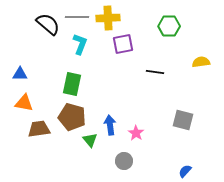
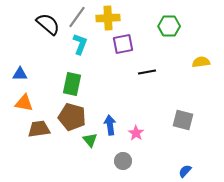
gray line: rotated 55 degrees counterclockwise
black line: moved 8 px left; rotated 18 degrees counterclockwise
gray circle: moved 1 px left
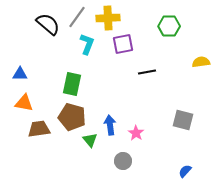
cyan L-shape: moved 7 px right
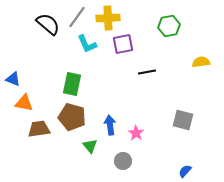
green hexagon: rotated 10 degrees counterclockwise
cyan L-shape: rotated 135 degrees clockwise
blue triangle: moved 7 px left, 5 px down; rotated 21 degrees clockwise
green triangle: moved 6 px down
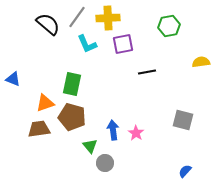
orange triangle: moved 21 px right; rotated 30 degrees counterclockwise
blue arrow: moved 3 px right, 5 px down
gray circle: moved 18 px left, 2 px down
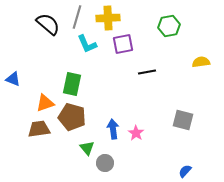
gray line: rotated 20 degrees counterclockwise
blue arrow: moved 1 px up
green triangle: moved 3 px left, 2 px down
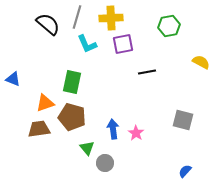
yellow cross: moved 3 px right
yellow semicircle: rotated 36 degrees clockwise
green rectangle: moved 2 px up
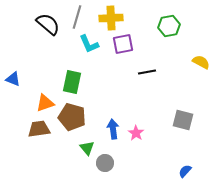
cyan L-shape: moved 2 px right
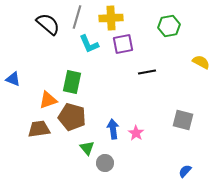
orange triangle: moved 3 px right, 3 px up
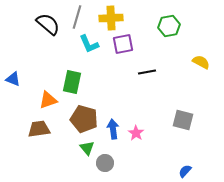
brown pentagon: moved 12 px right, 2 px down
